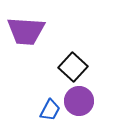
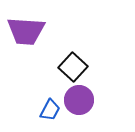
purple circle: moved 1 px up
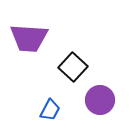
purple trapezoid: moved 3 px right, 7 px down
purple circle: moved 21 px right
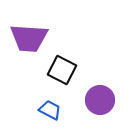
black square: moved 11 px left, 3 px down; rotated 16 degrees counterclockwise
blue trapezoid: rotated 90 degrees counterclockwise
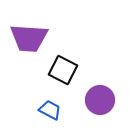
black square: moved 1 px right
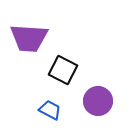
purple circle: moved 2 px left, 1 px down
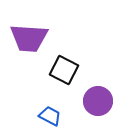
black square: moved 1 px right
blue trapezoid: moved 6 px down
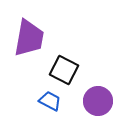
purple trapezoid: rotated 84 degrees counterclockwise
blue trapezoid: moved 15 px up
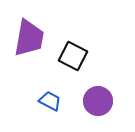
black square: moved 9 px right, 14 px up
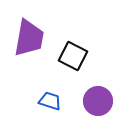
blue trapezoid: rotated 10 degrees counterclockwise
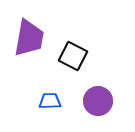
blue trapezoid: rotated 20 degrees counterclockwise
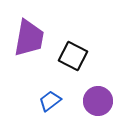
blue trapezoid: rotated 35 degrees counterclockwise
